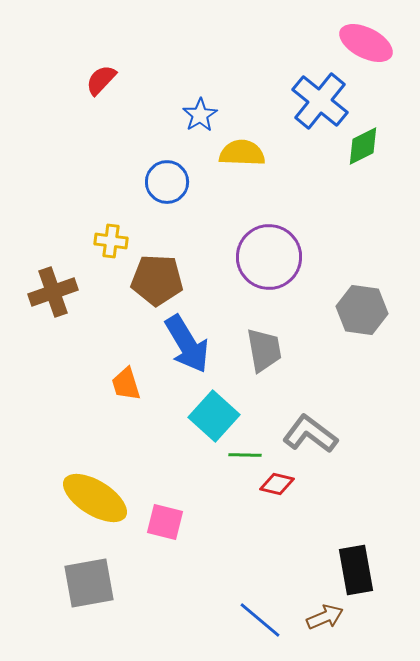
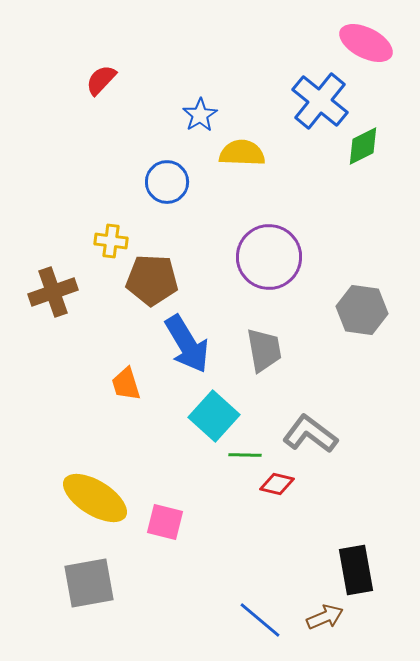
brown pentagon: moved 5 px left
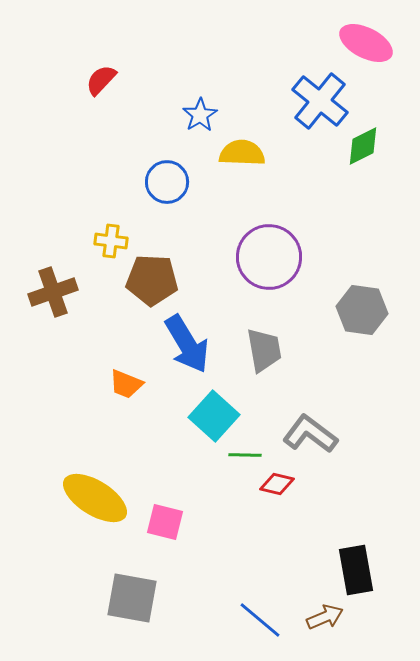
orange trapezoid: rotated 51 degrees counterclockwise
gray square: moved 43 px right, 15 px down; rotated 20 degrees clockwise
